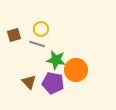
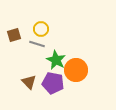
green star: rotated 18 degrees clockwise
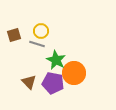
yellow circle: moved 2 px down
orange circle: moved 2 px left, 3 px down
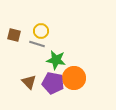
brown square: rotated 32 degrees clockwise
green star: rotated 18 degrees counterclockwise
orange circle: moved 5 px down
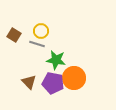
brown square: rotated 16 degrees clockwise
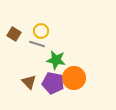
brown square: moved 1 px up
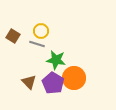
brown square: moved 1 px left, 2 px down
purple pentagon: rotated 20 degrees clockwise
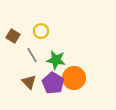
gray line: moved 5 px left, 11 px down; rotated 42 degrees clockwise
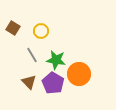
brown square: moved 8 px up
orange circle: moved 5 px right, 4 px up
